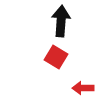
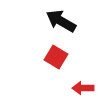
black arrow: rotated 64 degrees counterclockwise
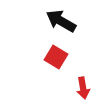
red arrow: rotated 100 degrees counterclockwise
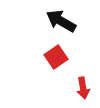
red square: rotated 25 degrees clockwise
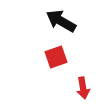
red square: rotated 15 degrees clockwise
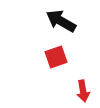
red arrow: moved 3 px down
